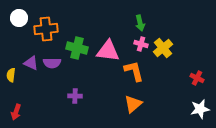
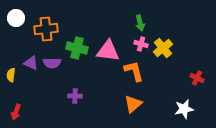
white circle: moved 3 px left
white star: moved 16 px left
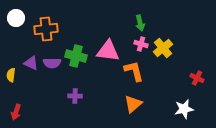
green cross: moved 1 px left, 8 px down
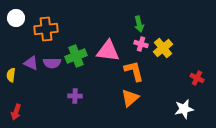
green arrow: moved 1 px left, 1 px down
green cross: rotated 35 degrees counterclockwise
orange triangle: moved 3 px left, 6 px up
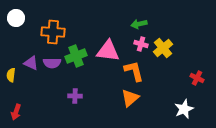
green arrow: rotated 91 degrees clockwise
orange cross: moved 7 px right, 3 px down; rotated 10 degrees clockwise
white star: rotated 12 degrees counterclockwise
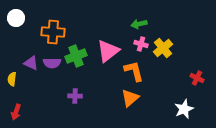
pink triangle: rotated 45 degrees counterclockwise
yellow semicircle: moved 1 px right, 4 px down
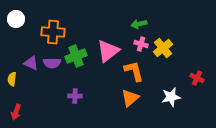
white circle: moved 1 px down
white star: moved 13 px left, 12 px up; rotated 12 degrees clockwise
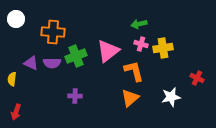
yellow cross: rotated 30 degrees clockwise
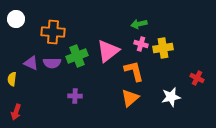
green cross: moved 1 px right
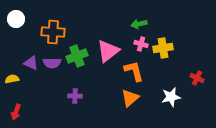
yellow semicircle: rotated 72 degrees clockwise
